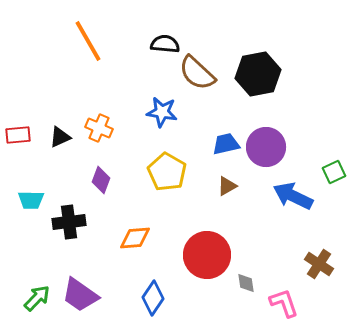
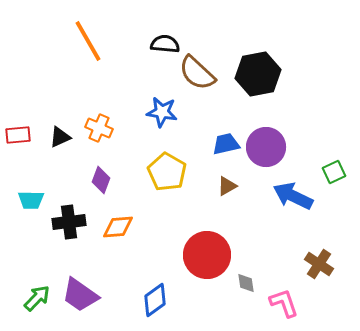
orange diamond: moved 17 px left, 11 px up
blue diamond: moved 2 px right, 2 px down; rotated 20 degrees clockwise
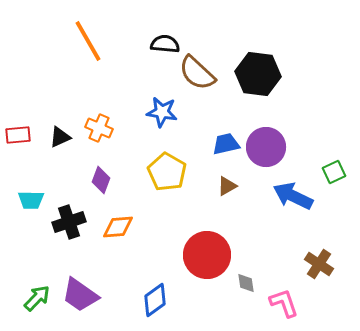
black hexagon: rotated 18 degrees clockwise
black cross: rotated 12 degrees counterclockwise
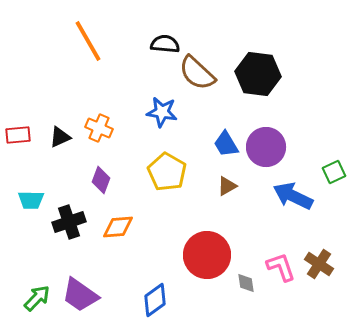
blue trapezoid: rotated 108 degrees counterclockwise
pink L-shape: moved 3 px left, 36 px up
